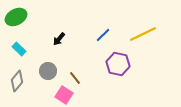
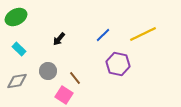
gray diamond: rotated 40 degrees clockwise
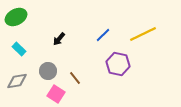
pink square: moved 8 px left, 1 px up
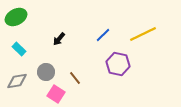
gray circle: moved 2 px left, 1 px down
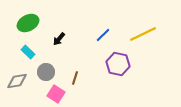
green ellipse: moved 12 px right, 6 px down
cyan rectangle: moved 9 px right, 3 px down
brown line: rotated 56 degrees clockwise
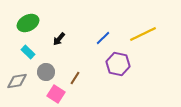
blue line: moved 3 px down
brown line: rotated 16 degrees clockwise
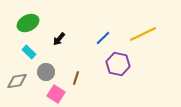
cyan rectangle: moved 1 px right
brown line: moved 1 px right; rotated 16 degrees counterclockwise
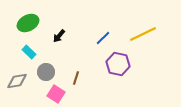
black arrow: moved 3 px up
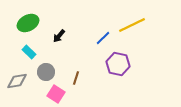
yellow line: moved 11 px left, 9 px up
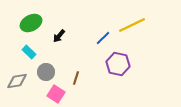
green ellipse: moved 3 px right
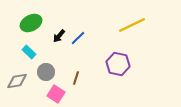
blue line: moved 25 px left
